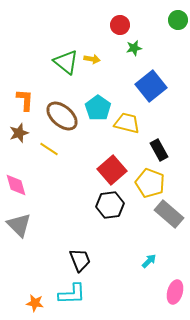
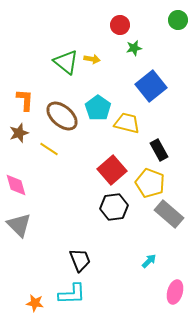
black hexagon: moved 4 px right, 2 px down
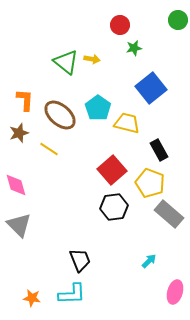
blue square: moved 2 px down
brown ellipse: moved 2 px left, 1 px up
orange star: moved 3 px left, 5 px up
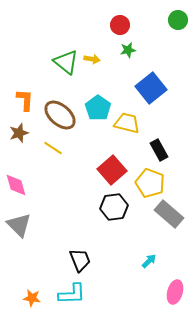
green star: moved 6 px left, 2 px down
yellow line: moved 4 px right, 1 px up
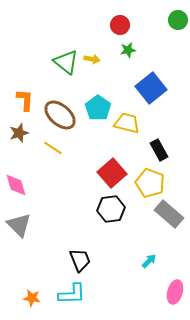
red square: moved 3 px down
black hexagon: moved 3 px left, 2 px down
